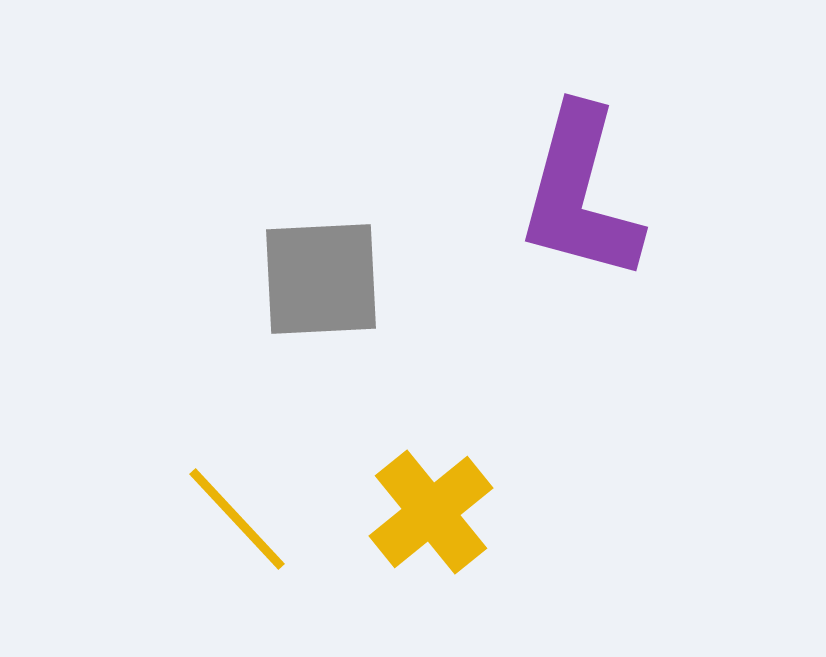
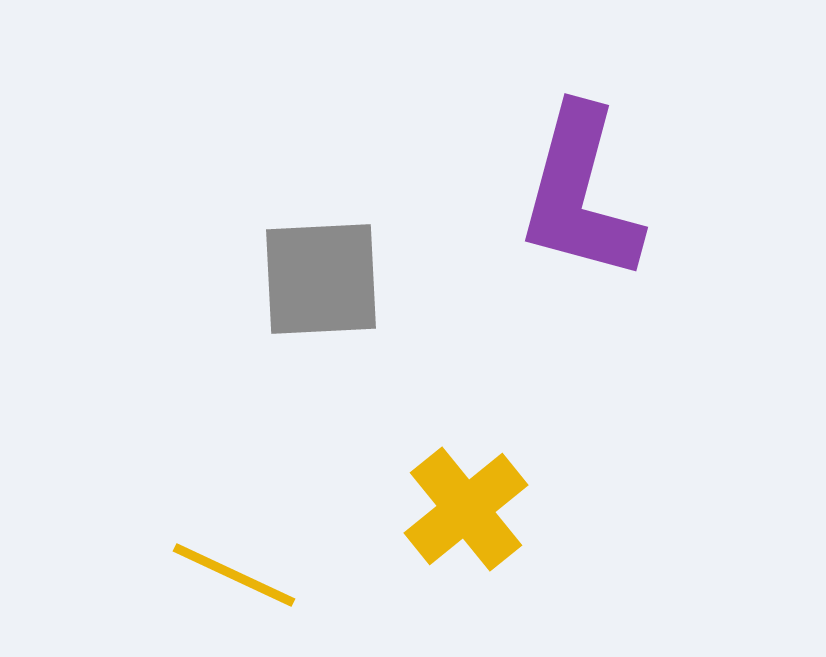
yellow cross: moved 35 px right, 3 px up
yellow line: moved 3 px left, 56 px down; rotated 22 degrees counterclockwise
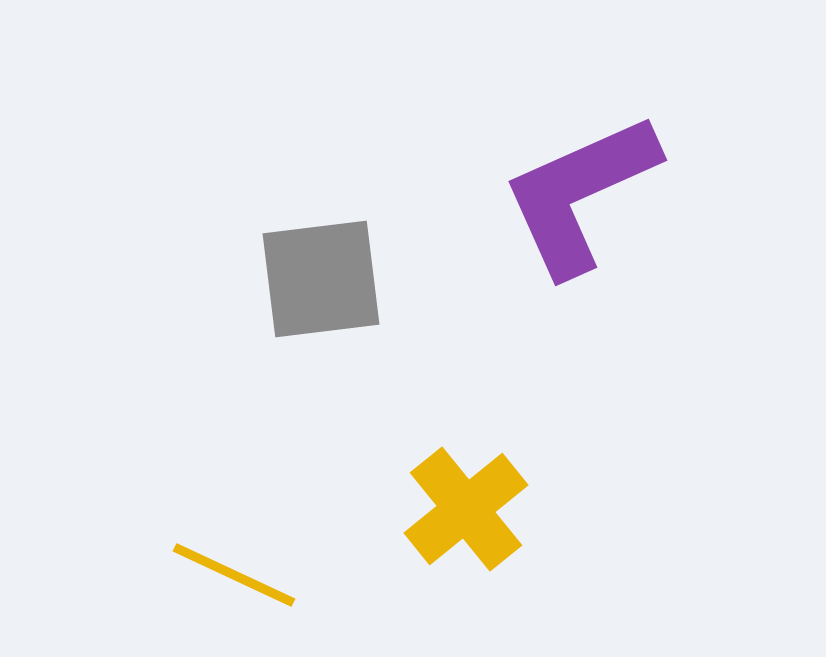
purple L-shape: rotated 51 degrees clockwise
gray square: rotated 4 degrees counterclockwise
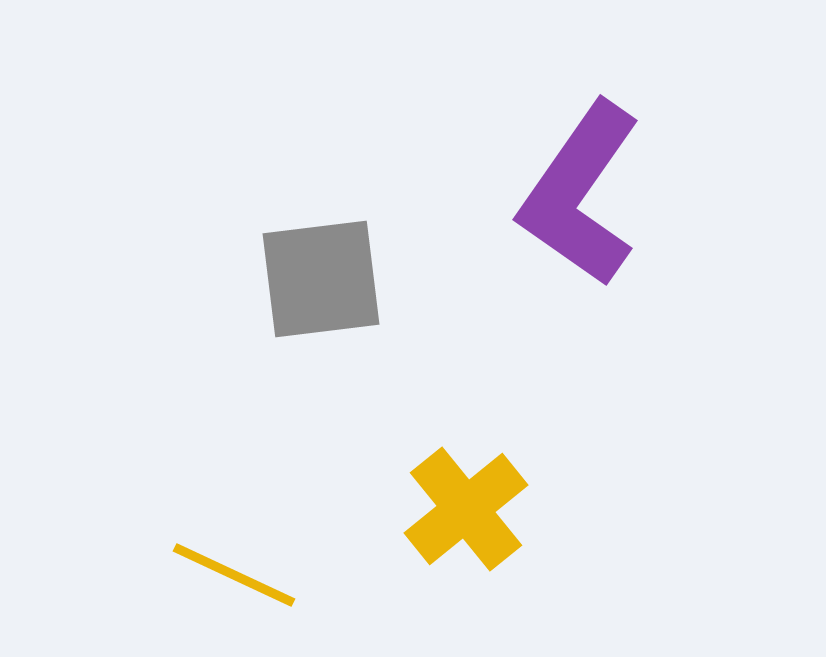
purple L-shape: rotated 31 degrees counterclockwise
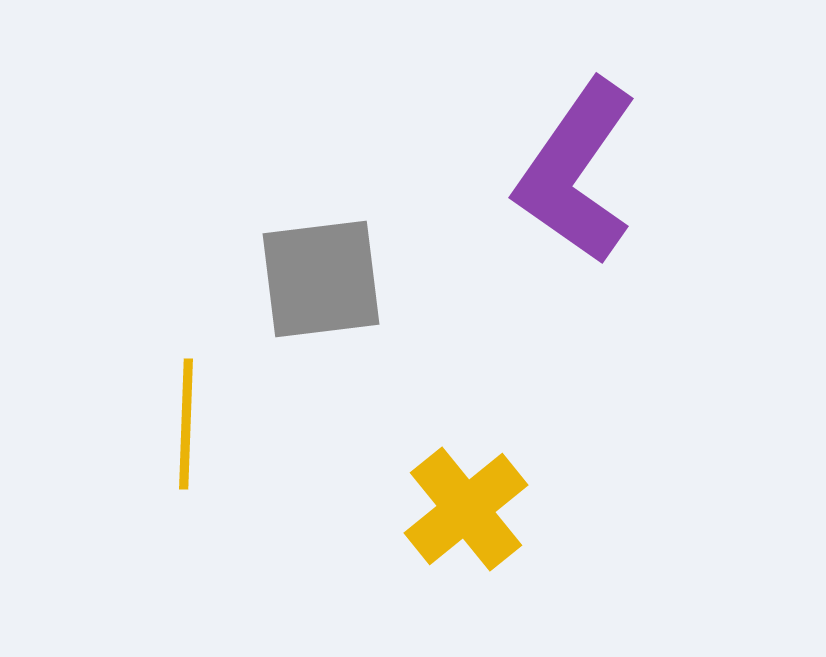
purple L-shape: moved 4 px left, 22 px up
yellow line: moved 48 px left, 151 px up; rotated 67 degrees clockwise
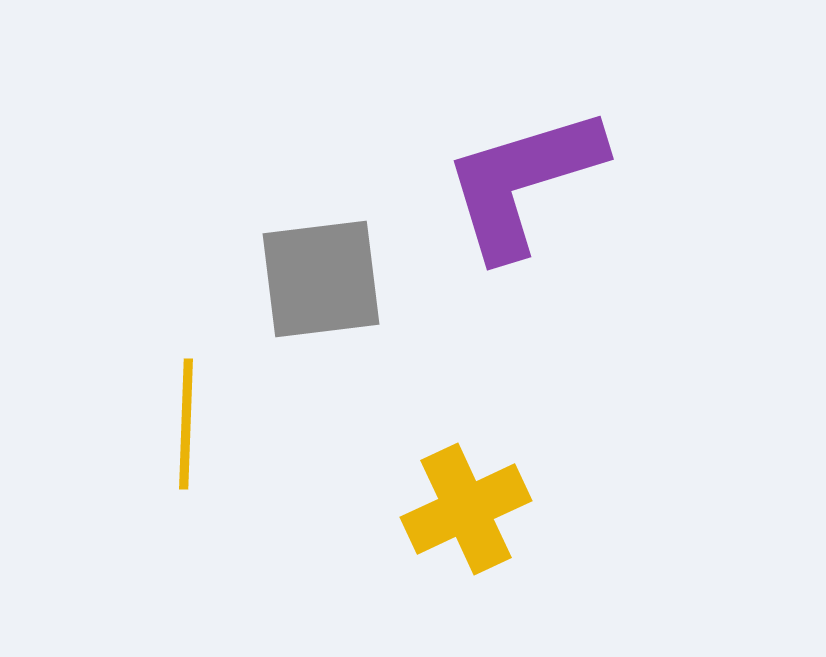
purple L-shape: moved 53 px left, 10 px down; rotated 38 degrees clockwise
yellow cross: rotated 14 degrees clockwise
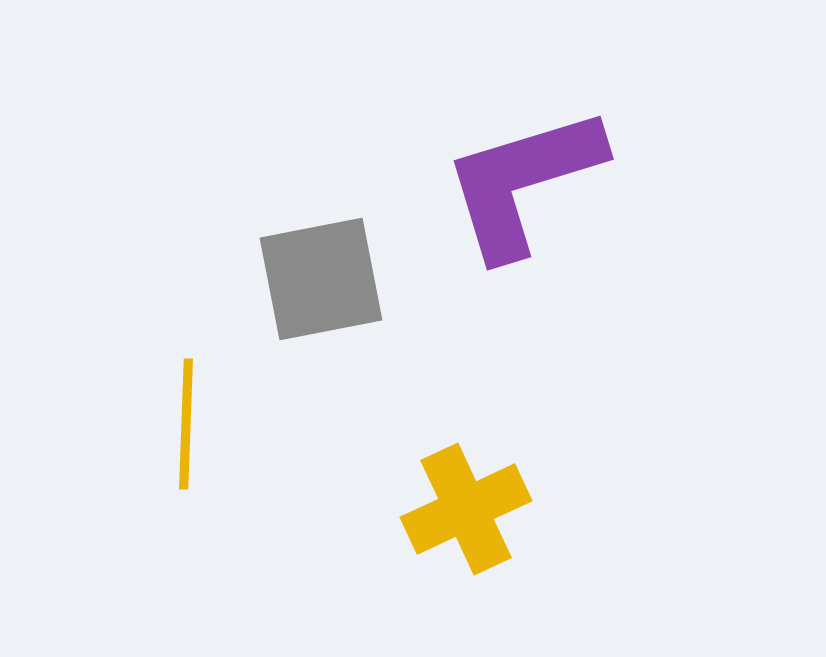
gray square: rotated 4 degrees counterclockwise
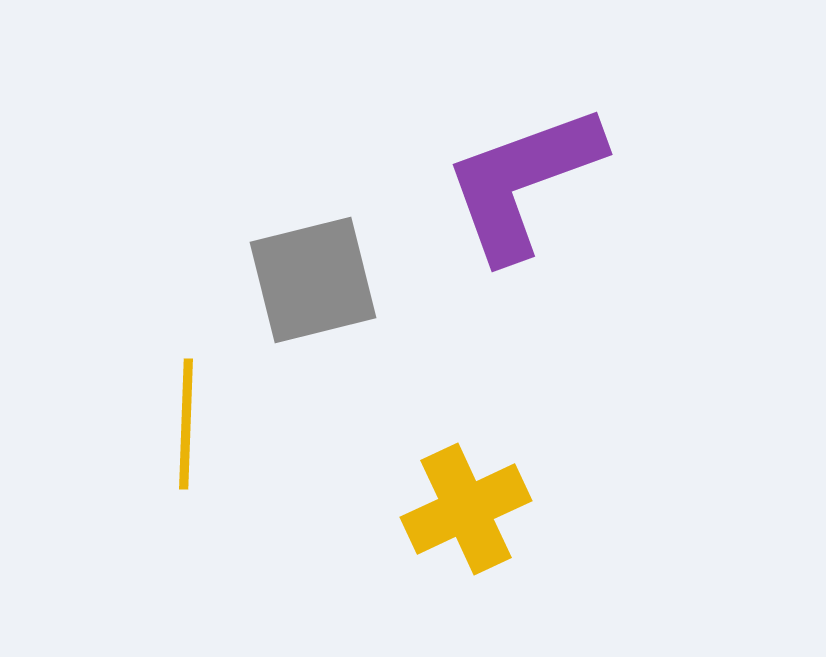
purple L-shape: rotated 3 degrees counterclockwise
gray square: moved 8 px left, 1 px down; rotated 3 degrees counterclockwise
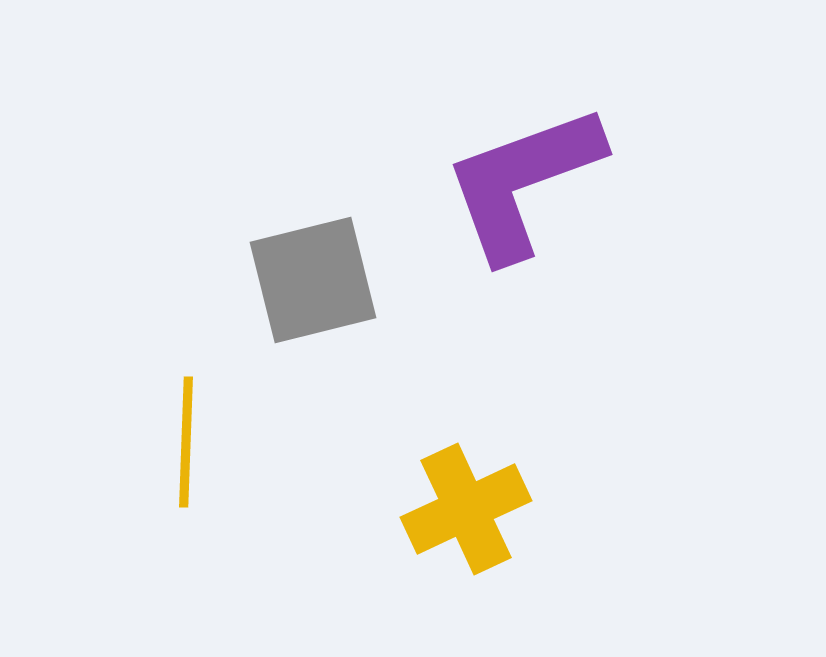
yellow line: moved 18 px down
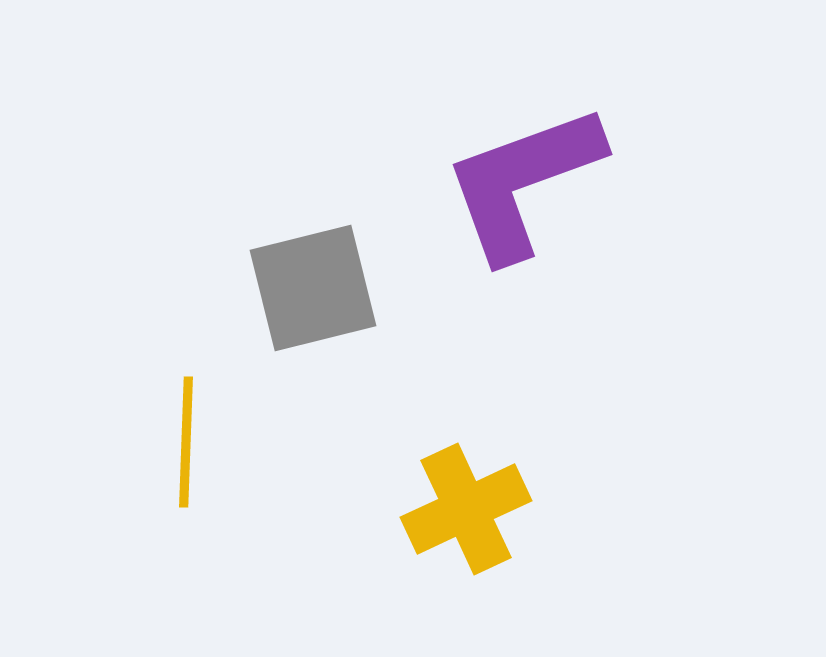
gray square: moved 8 px down
